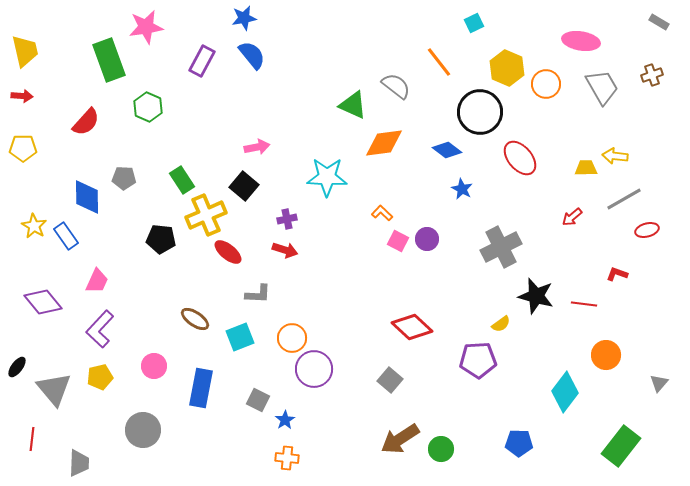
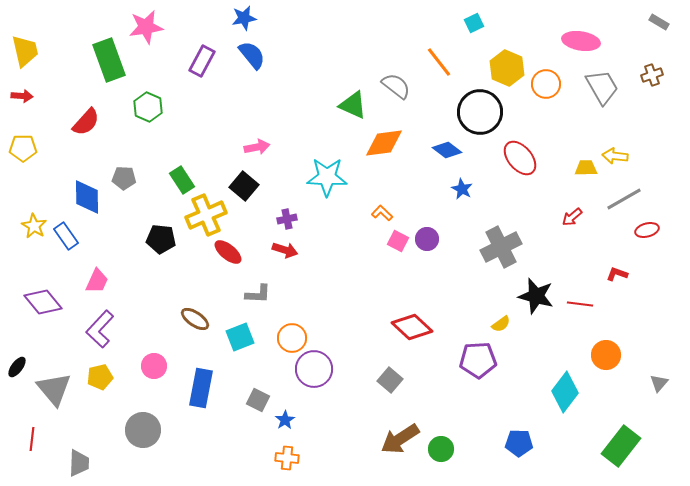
red line at (584, 304): moved 4 px left
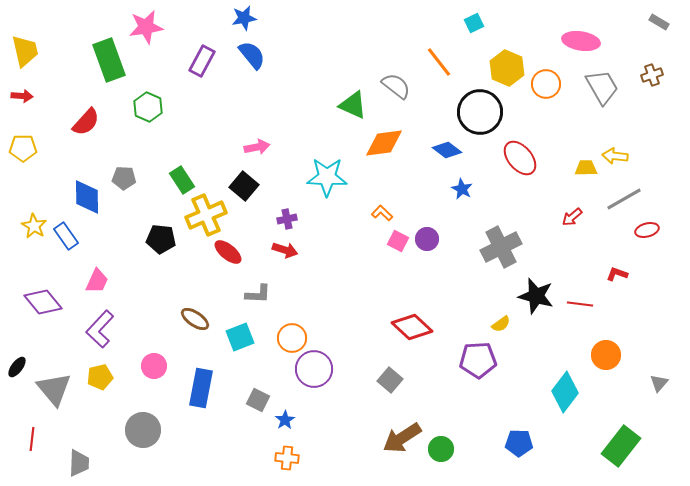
brown arrow at (400, 439): moved 2 px right, 1 px up
